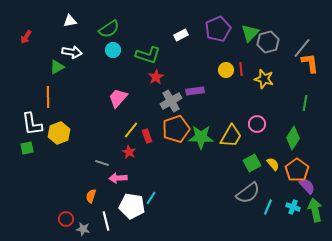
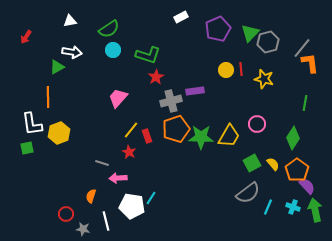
white rectangle at (181, 35): moved 18 px up
gray cross at (171, 101): rotated 15 degrees clockwise
yellow trapezoid at (231, 136): moved 2 px left
red circle at (66, 219): moved 5 px up
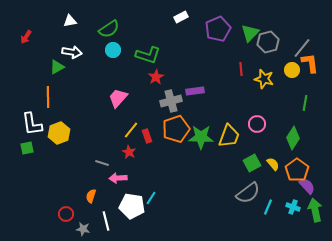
yellow circle at (226, 70): moved 66 px right
yellow trapezoid at (229, 136): rotated 10 degrees counterclockwise
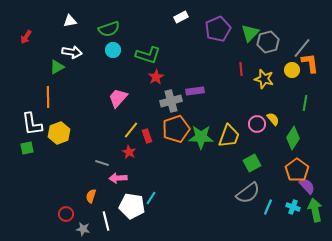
green semicircle at (109, 29): rotated 15 degrees clockwise
yellow semicircle at (273, 164): moved 45 px up
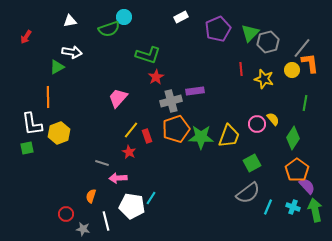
cyan circle at (113, 50): moved 11 px right, 33 px up
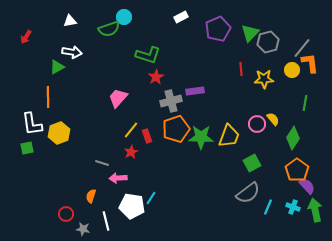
yellow star at (264, 79): rotated 18 degrees counterclockwise
red star at (129, 152): moved 2 px right; rotated 16 degrees clockwise
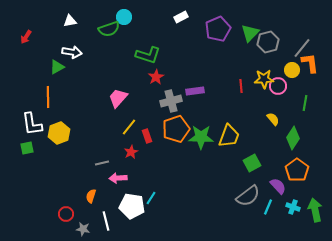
red line at (241, 69): moved 17 px down
pink circle at (257, 124): moved 21 px right, 38 px up
yellow line at (131, 130): moved 2 px left, 3 px up
gray line at (102, 163): rotated 32 degrees counterclockwise
purple semicircle at (307, 186): moved 29 px left
gray semicircle at (248, 193): moved 3 px down
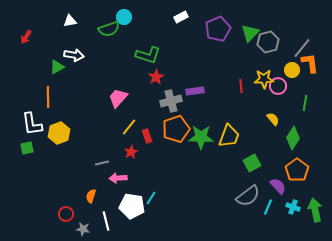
white arrow at (72, 52): moved 2 px right, 3 px down
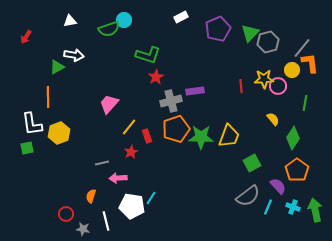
cyan circle at (124, 17): moved 3 px down
pink trapezoid at (118, 98): moved 9 px left, 6 px down
